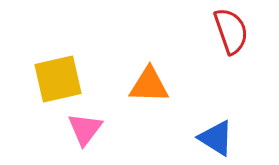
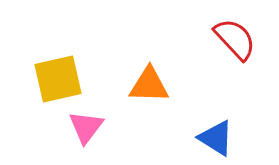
red semicircle: moved 4 px right, 8 px down; rotated 24 degrees counterclockwise
pink triangle: moved 1 px right, 2 px up
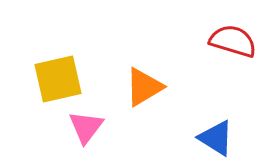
red semicircle: moved 2 px left, 2 px down; rotated 30 degrees counterclockwise
orange triangle: moved 5 px left, 2 px down; rotated 33 degrees counterclockwise
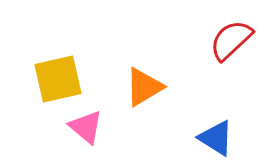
red semicircle: moved 2 px left, 1 px up; rotated 60 degrees counterclockwise
pink triangle: rotated 27 degrees counterclockwise
